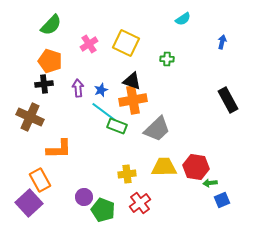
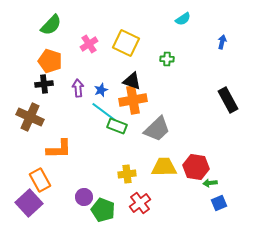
blue square: moved 3 px left, 3 px down
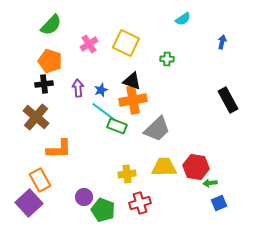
brown cross: moved 6 px right; rotated 16 degrees clockwise
red cross: rotated 20 degrees clockwise
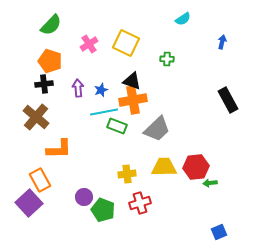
cyan line: rotated 48 degrees counterclockwise
red hexagon: rotated 15 degrees counterclockwise
blue square: moved 29 px down
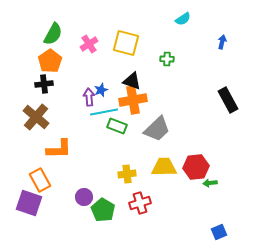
green semicircle: moved 2 px right, 9 px down; rotated 15 degrees counterclockwise
yellow square: rotated 12 degrees counterclockwise
orange pentagon: rotated 20 degrees clockwise
purple arrow: moved 11 px right, 9 px down
purple square: rotated 28 degrees counterclockwise
green pentagon: rotated 10 degrees clockwise
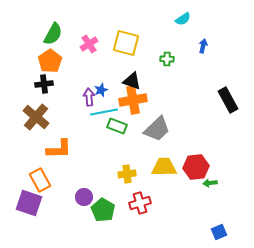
blue arrow: moved 19 px left, 4 px down
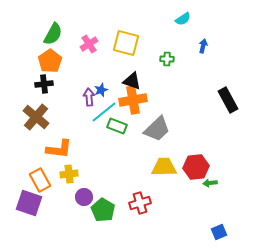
cyan line: rotated 28 degrees counterclockwise
orange L-shape: rotated 8 degrees clockwise
yellow cross: moved 58 px left
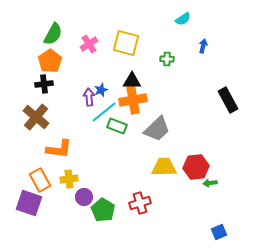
black triangle: rotated 18 degrees counterclockwise
yellow cross: moved 5 px down
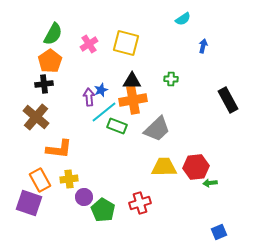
green cross: moved 4 px right, 20 px down
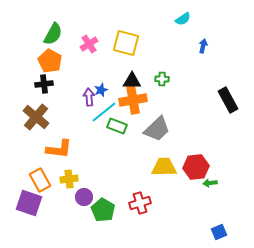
orange pentagon: rotated 10 degrees counterclockwise
green cross: moved 9 px left
